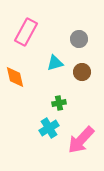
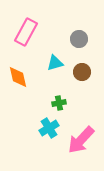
orange diamond: moved 3 px right
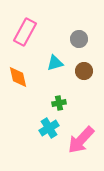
pink rectangle: moved 1 px left
brown circle: moved 2 px right, 1 px up
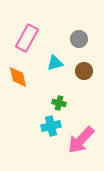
pink rectangle: moved 2 px right, 6 px down
green cross: rotated 24 degrees clockwise
cyan cross: moved 2 px right, 2 px up; rotated 18 degrees clockwise
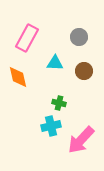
gray circle: moved 2 px up
cyan triangle: rotated 18 degrees clockwise
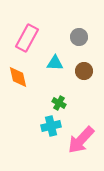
green cross: rotated 16 degrees clockwise
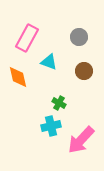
cyan triangle: moved 6 px left, 1 px up; rotated 18 degrees clockwise
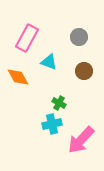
orange diamond: rotated 15 degrees counterclockwise
cyan cross: moved 1 px right, 2 px up
